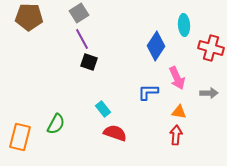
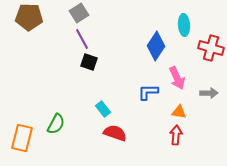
orange rectangle: moved 2 px right, 1 px down
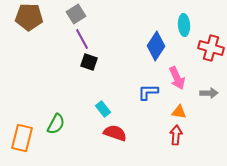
gray square: moved 3 px left, 1 px down
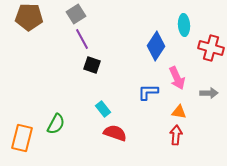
black square: moved 3 px right, 3 px down
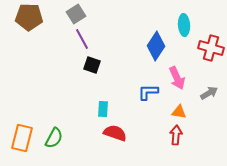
gray arrow: rotated 30 degrees counterclockwise
cyan rectangle: rotated 42 degrees clockwise
green semicircle: moved 2 px left, 14 px down
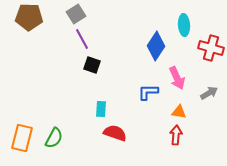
cyan rectangle: moved 2 px left
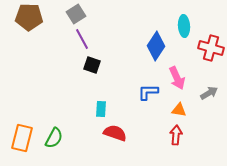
cyan ellipse: moved 1 px down
orange triangle: moved 2 px up
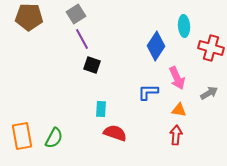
orange rectangle: moved 2 px up; rotated 24 degrees counterclockwise
